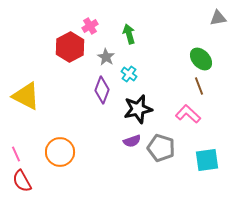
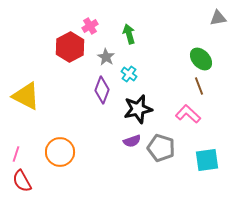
pink line: rotated 42 degrees clockwise
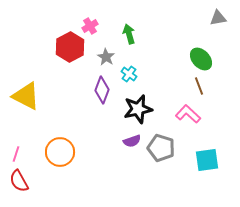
red semicircle: moved 3 px left
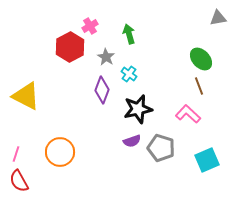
cyan square: rotated 15 degrees counterclockwise
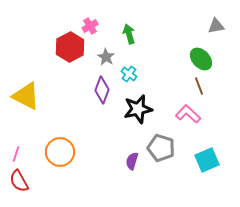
gray triangle: moved 2 px left, 8 px down
purple semicircle: moved 20 px down; rotated 126 degrees clockwise
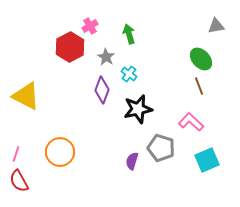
pink L-shape: moved 3 px right, 8 px down
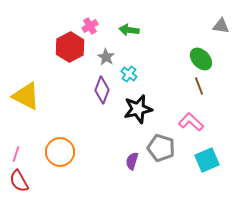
gray triangle: moved 5 px right; rotated 18 degrees clockwise
green arrow: moved 4 px up; rotated 66 degrees counterclockwise
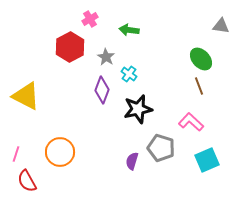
pink cross: moved 7 px up
red semicircle: moved 8 px right
